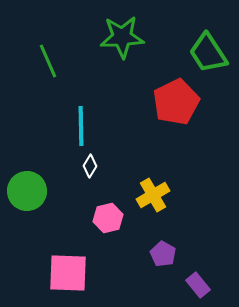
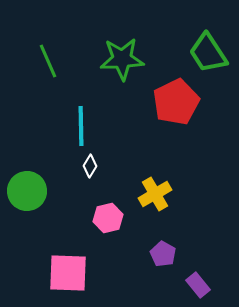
green star: moved 22 px down
yellow cross: moved 2 px right, 1 px up
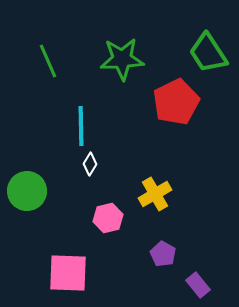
white diamond: moved 2 px up
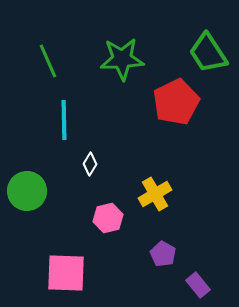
cyan line: moved 17 px left, 6 px up
pink square: moved 2 px left
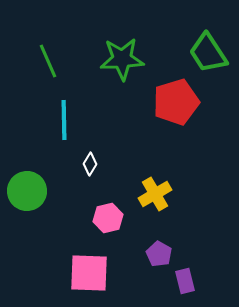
red pentagon: rotated 9 degrees clockwise
purple pentagon: moved 4 px left
pink square: moved 23 px right
purple rectangle: moved 13 px left, 4 px up; rotated 25 degrees clockwise
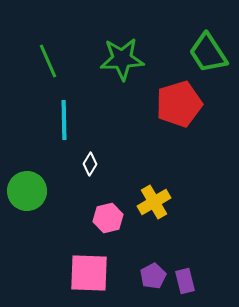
red pentagon: moved 3 px right, 2 px down
yellow cross: moved 1 px left, 8 px down
purple pentagon: moved 6 px left, 22 px down; rotated 15 degrees clockwise
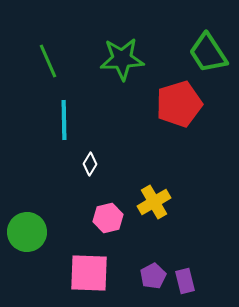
green circle: moved 41 px down
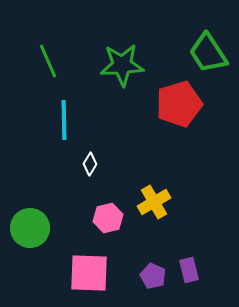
green star: moved 6 px down
green circle: moved 3 px right, 4 px up
purple pentagon: rotated 20 degrees counterclockwise
purple rectangle: moved 4 px right, 11 px up
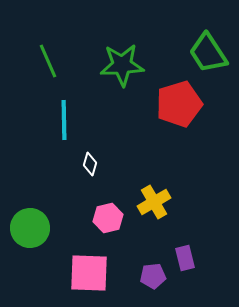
white diamond: rotated 15 degrees counterclockwise
purple rectangle: moved 4 px left, 12 px up
purple pentagon: rotated 30 degrees counterclockwise
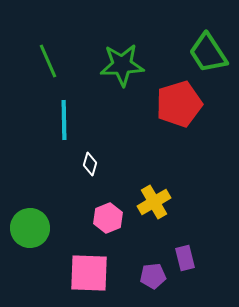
pink hexagon: rotated 8 degrees counterclockwise
